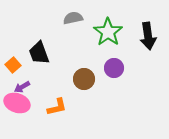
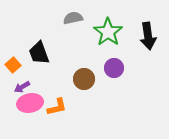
pink ellipse: moved 13 px right; rotated 30 degrees counterclockwise
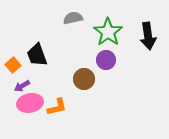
black trapezoid: moved 2 px left, 2 px down
purple circle: moved 8 px left, 8 px up
purple arrow: moved 1 px up
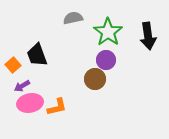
brown circle: moved 11 px right
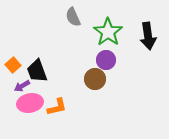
gray semicircle: moved 1 px up; rotated 102 degrees counterclockwise
black trapezoid: moved 16 px down
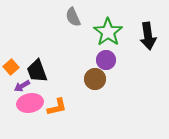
orange square: moved 2 px left, 2 px down
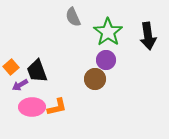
purple arrow: moved 2 px left, 1 px up
pink ellipse: moved 2 px right, 4 px down; rotated 10 degrees clockwise
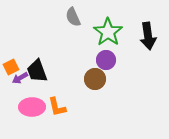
orange square: rotated 14 degrees clockwise
purple arrow: moved 7 px up
orange L-shape: rotated 90 degrees clockwise
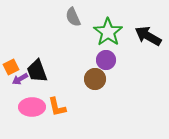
black arrow: rotated 128 degrees clockwise
purple arrow: moved 1 px down
